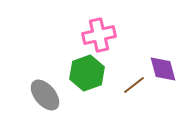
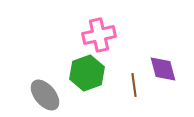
brown line: rotated 60 degrees counterclockwise
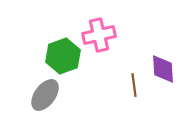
purple diamond: rotated 12 degrees clockwise
green hexagon: moved 24 px left, 17 px up
gray ellipse: rotated 76 degrees clockwise
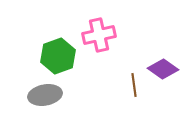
green hexagon: moved 5 px left
purple diamond: rotated 52 degrees counterclockwise
gray ellipse: rotated 44 degrees clockwise
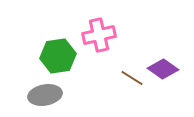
green hexagon: rotated 12 degrees clockwise
brown line: moved 2 px left, 7 px up; rotated 50 degrees counterclockwise
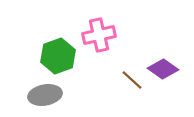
green hexagon: rotated 12 degrees counterclockwise
brown line: moved 2 px down; rotated 10 degrees clockwise
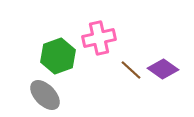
pink cross: moved 3 px down
brown line: moved 1 px left, 10 px up
gray ellipse: rotated 56 degrees clockwise
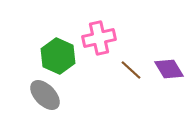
green hexagon: rotated 16 degrees counterclockwise
purple diamond: moved 6 px right; rotated 24 degrees clockwise
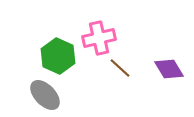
brown line: moved 11 px left, 2 px up
